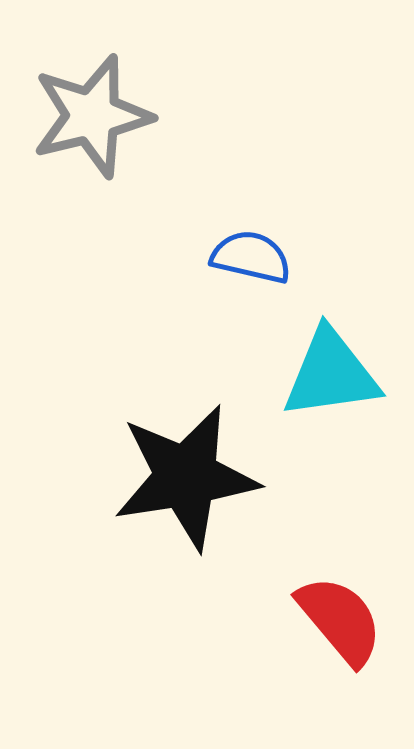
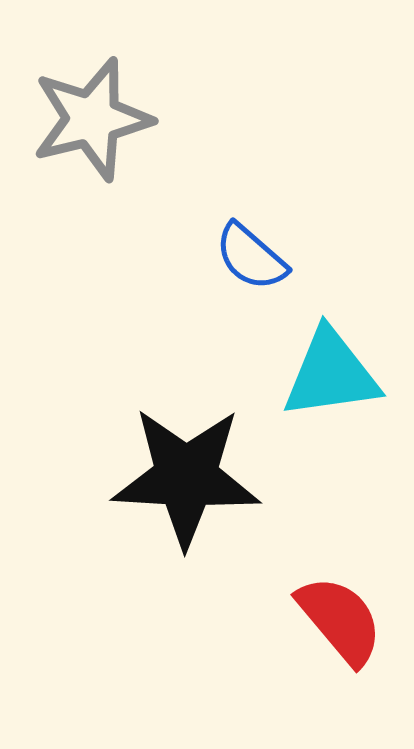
gray star: moved 3 px down
blue semicircle: rotated 152 degrees counterclockwise
black star: rotated 12 degrees clockwise
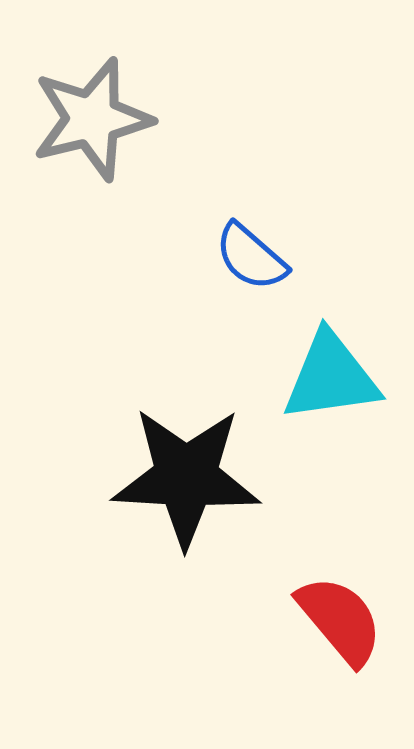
cyan triangle: moved 3 px down
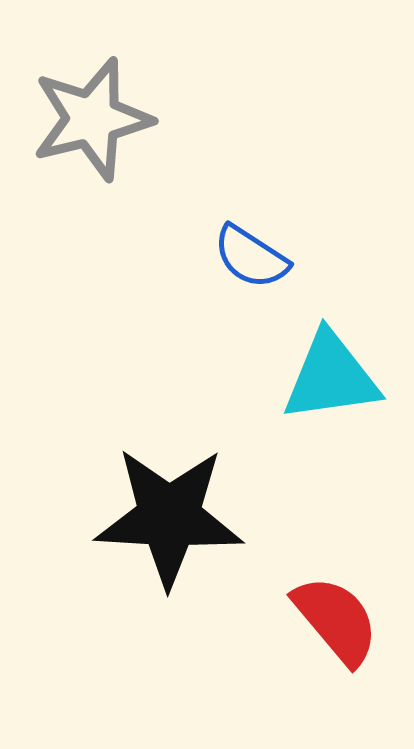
blue semicircle: rotated 8 degrees counterclockwise
black star: moved 17 px left, 40 px down
red semicircle: moved 4 px left
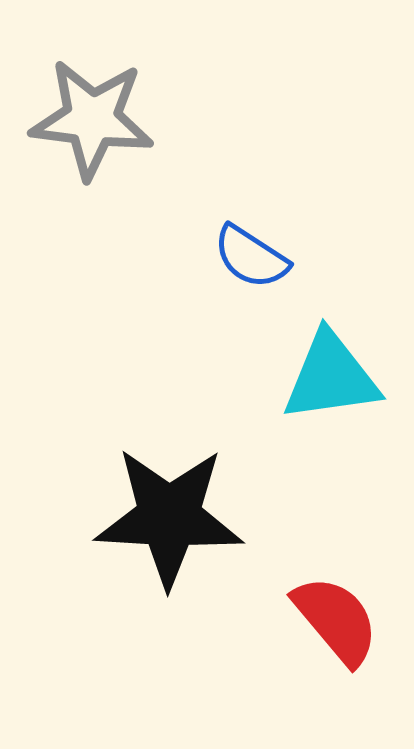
gray star: rotated 21 degrees clockwise
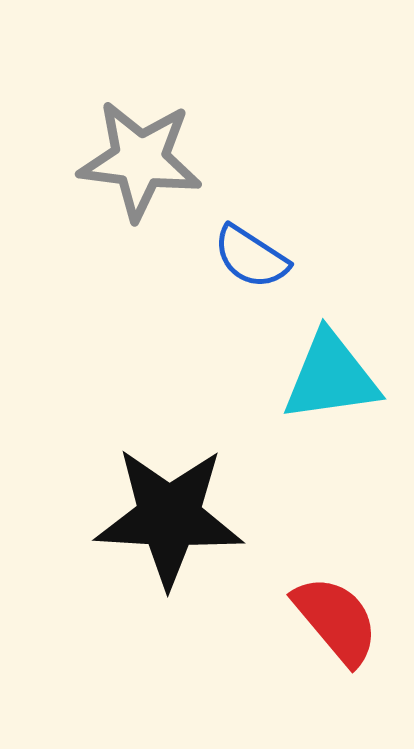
gray star: moved 48 px right, 41 px down
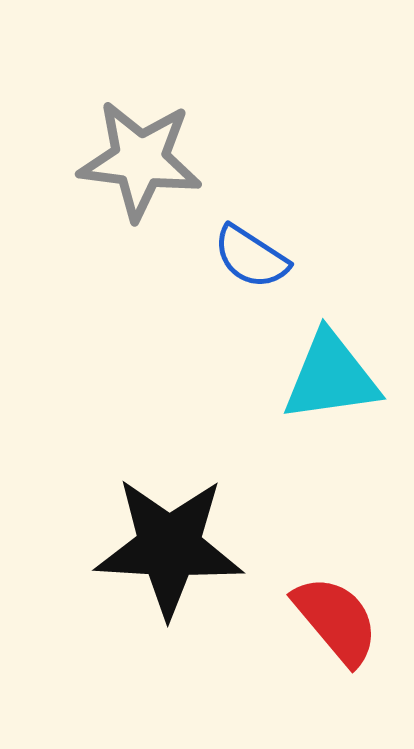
black star: moved 30 px down
